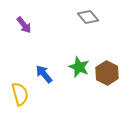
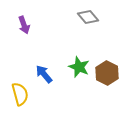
purple arrow: rotated 18 degrees clockwise
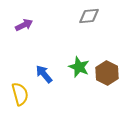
gray diamond: moved 1 px right, 1 px up; rotated 55 degrees counterclockwise
purple arrow: rotated 96 degrees counterclockwise
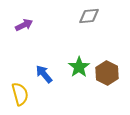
green star: rotated 15 degrees clockwise
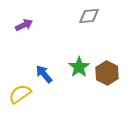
yellow semicircle: rotated 110 degrees counterclockwise
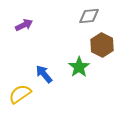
brown hexagon: moved 5 px left, 28 px up
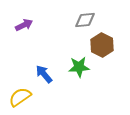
gray diamond: moved 4 px left, 4 px down
green star: rotated 30 degrees clockwise
yellow semicircle: moved 3 px down
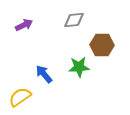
gray diamond: moved 11 px left
brown hexagon: rotated 25 degrees counterclockwise
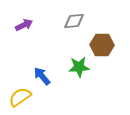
gray diamond: moved 1 px down
blue arrow: moved 2 px left, 2 px down
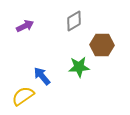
gray diamond: rotated 25 degrees counterclockwise
purple arrow: moved 1 px right, 1 px down
yellow semicircle: moved 3 px right, 1 px up
